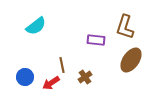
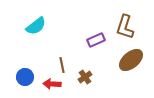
purple rectangle: rotated 30 degrees counterclockwise
brown ellipse: rotated 15 degrees clockwise
red arrow: moved 1 px right, 1 px down; rotated 36 degrees clockwise
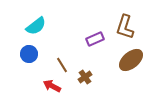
purple rectangle: moved 1 px left, 1 px up
brown line: rotated 21 degrees counterclockwise
blue circle: moved 4 px right, 23 px up
red arrow: moved 2 px down; rotated 24 degrees clockwise
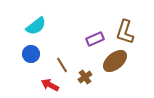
brown L-shape: moved 5 px down
blue circle: moved 2 px right
brown ellipse: moved 16 px left, 1 px down
red arrow: moved 2 px left, 1 px up
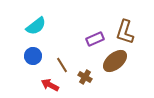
blue circle: moved 2 px right, 2 px down
brown cross: rotated 24 degrees counterclockwise
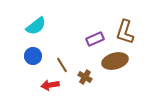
brown ellipse: rotated 25 degrees clockwise
red arrow: rotated 36 degrees counterclockwise
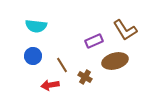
cyan semicircle: rotated 45 degrees clockwise
brown L-shape: moved 2 px up; rotated 50 degrees counterclockwise
purple rectangle: moved 1 px left, 2 px down
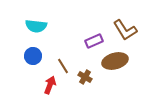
brown line: moved 1 px right, 1 px down
red arrow: rotated 120 degrees clockwise
